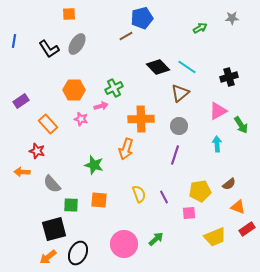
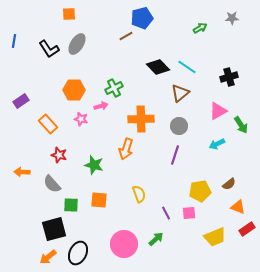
cyan arrow at (217, 144): rotated 112 degrees counterclockwise
red star at (37, 151): moved 22 px right, 4 px down
purple line at (164, 197): moved 2 px right, 16 px down
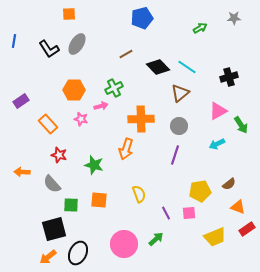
gray star at (232, 18): moved 2 px right
brown line at (126, 36): moved 18 px down
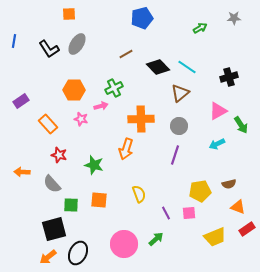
brown semicircle at (229, 184): rotated 24 degrees clockwise
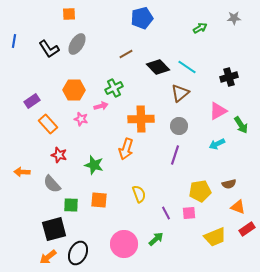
purple rectangle at (21, 101): moved 11 px right
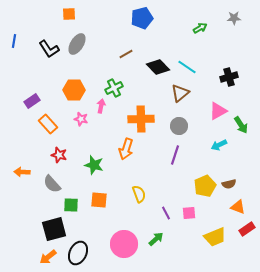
pink arrow at (101, 106): rotated 64 degrees counterclockwise
cyan arrow at (217, 144): moved 2 px right, 1 px down
yellow pentagon at (200, 191): moved 5 px right, 5 px up; rotated 15 degrees counterclockwise
